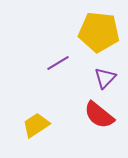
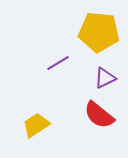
purple triangle: rotated 20 degrees clockwise
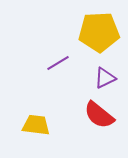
yellow pentagon: rotated 9 degrees counterclockwise
yellow trapezoid: rotated 40 degrees clockwise
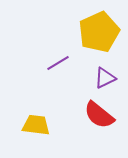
yellow pentagon: rotated 21 degrees counterclockwise
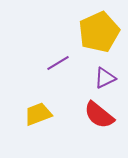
yellow trapezoid: moved 2 px right, 11 px up; rotated 28 degrees counterclockwise
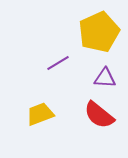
purple triangle: rotated 30 degrees clockwise
yellow trapezoid: moved 2 px right
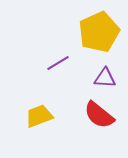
yellow trapezoid: moved 1 px left, 2 px down
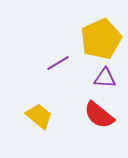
yellow pentagon: moved 2 px right, 7 px down
yellow trapezoid: rotated 60 degrees clockwise
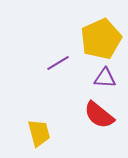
yellow trapezoid: moved 17 px down; rotated 36 degrees clockwise
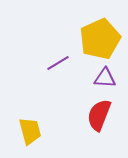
yellow pentagon: moved 1 px left
red semicircle: rotated 72 degrees clockwise
yellow trapezoid: moved 9 px left, 2 px up
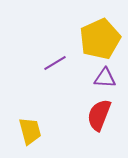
purple line: moved 3 px left
